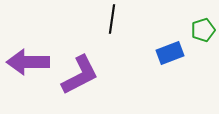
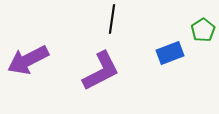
green pentagon: rotated 15 degrees counterclockwise
purple arrow: moved 2 px up; rotated 27 degrees counterclockwise
purple L-shape: moved 21 px right, 4 px up
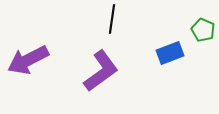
green pentagon: rotated 15 degrees counterclockwise
purple L-shape: rotated 9 degrees counterclockwise
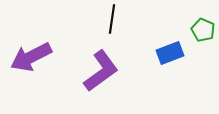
purple arrow: moved 3 px right, 3 px up
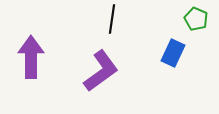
green pentagon: moved 7 px left, 11 px up
blue rectangle: moved 3 px right; rotated 44 degrees counterclockwise
purple arrow: rotated 117 degrees clockwise
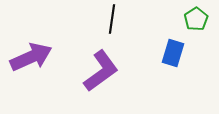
green pentagon: rotated 15 degrees clockwise
blue rectangle: rotated 8 degrees counterclockwise
purple arrow: rotated 66 degrees clockwise
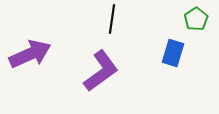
purple arrow: moved 1 px left, 3 px up
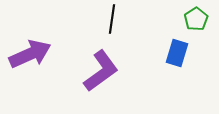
blue rectangle: moved 4 px right
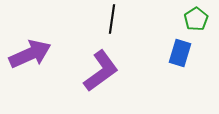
blue rectangle: moved 3 px right
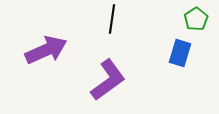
purple arrow: moved 16 px right, 4 px up
purple L-shape: moved 7 px right, 9 px down
